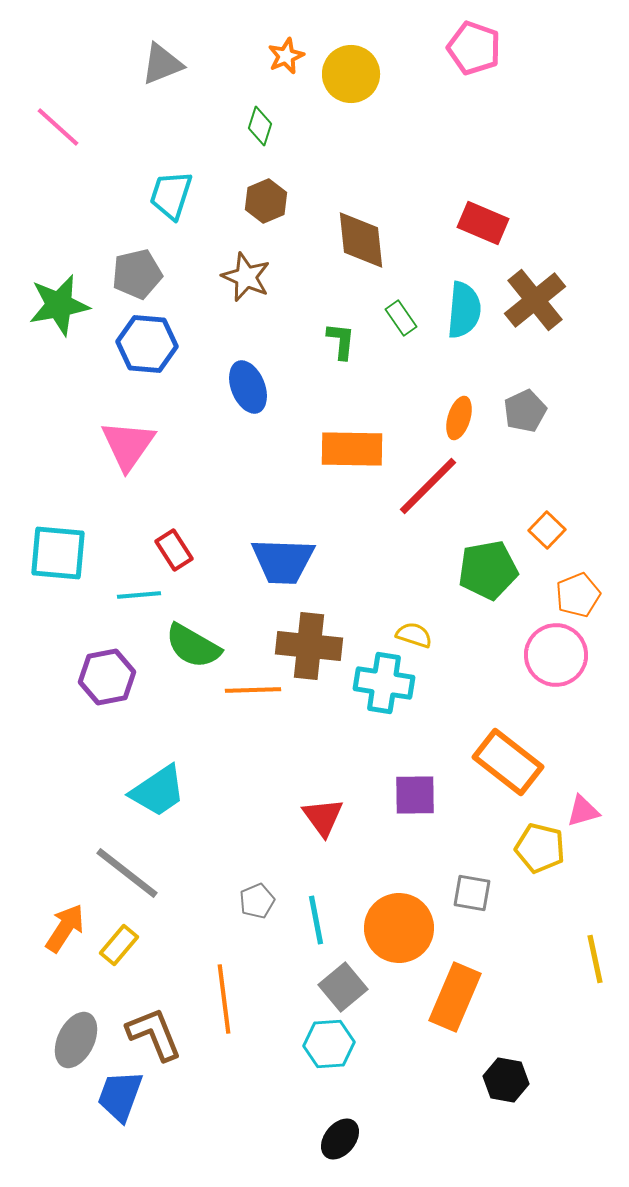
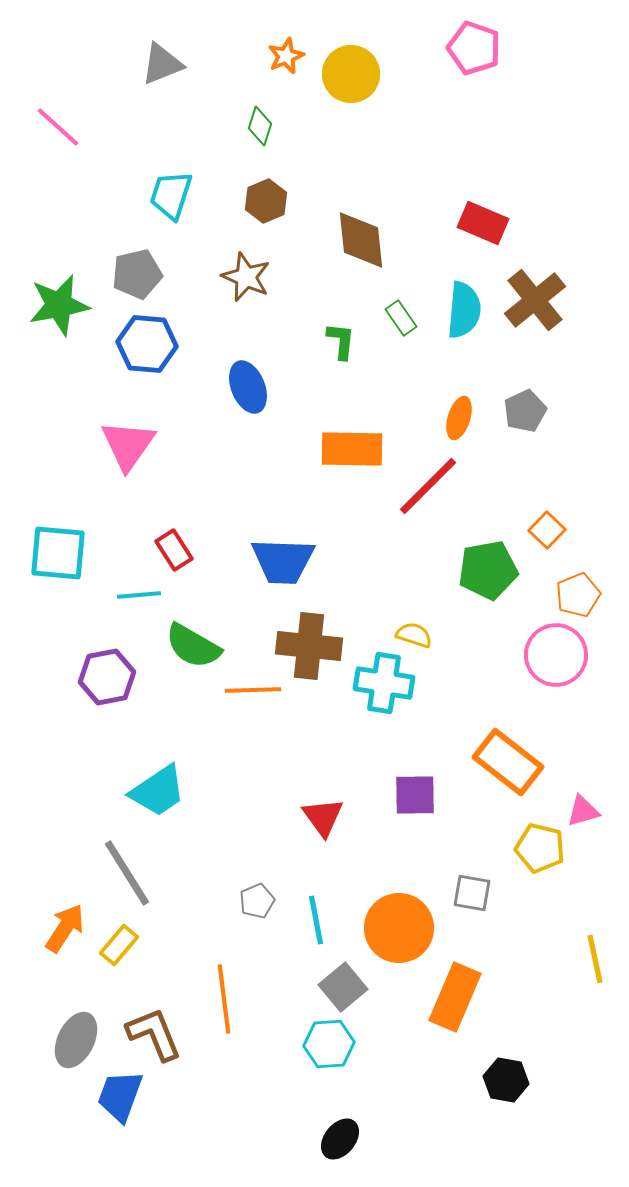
gray line at (127, 873): rotated 20 degrees clockwise
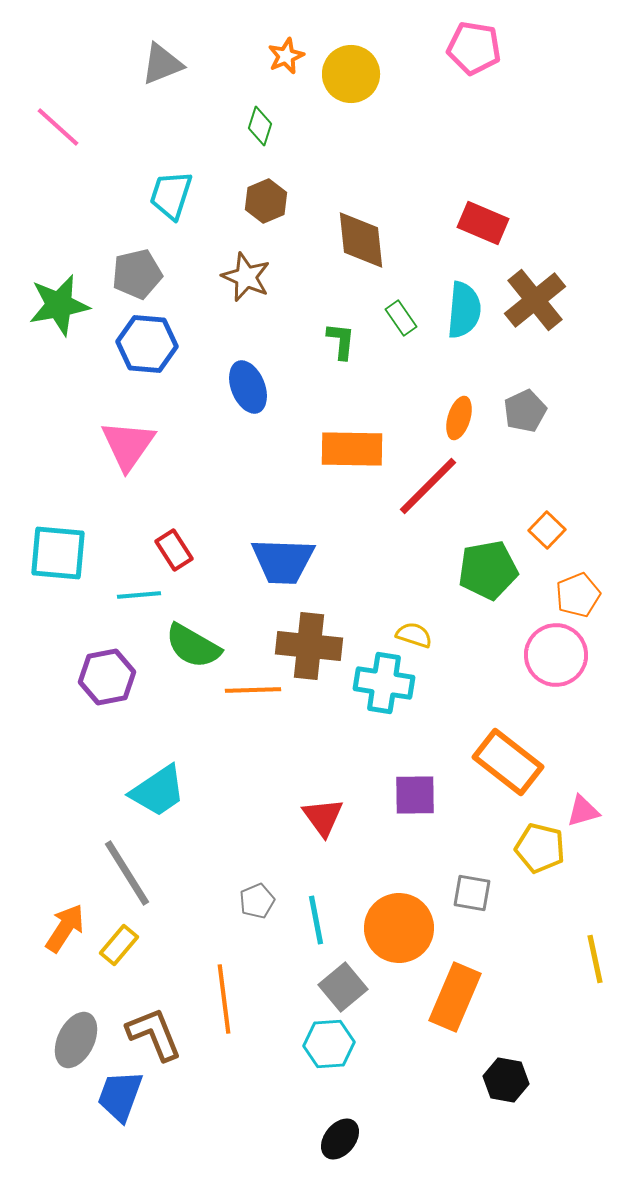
pink pentagon at (474, 48): rotated 10 degrees counterclockwise
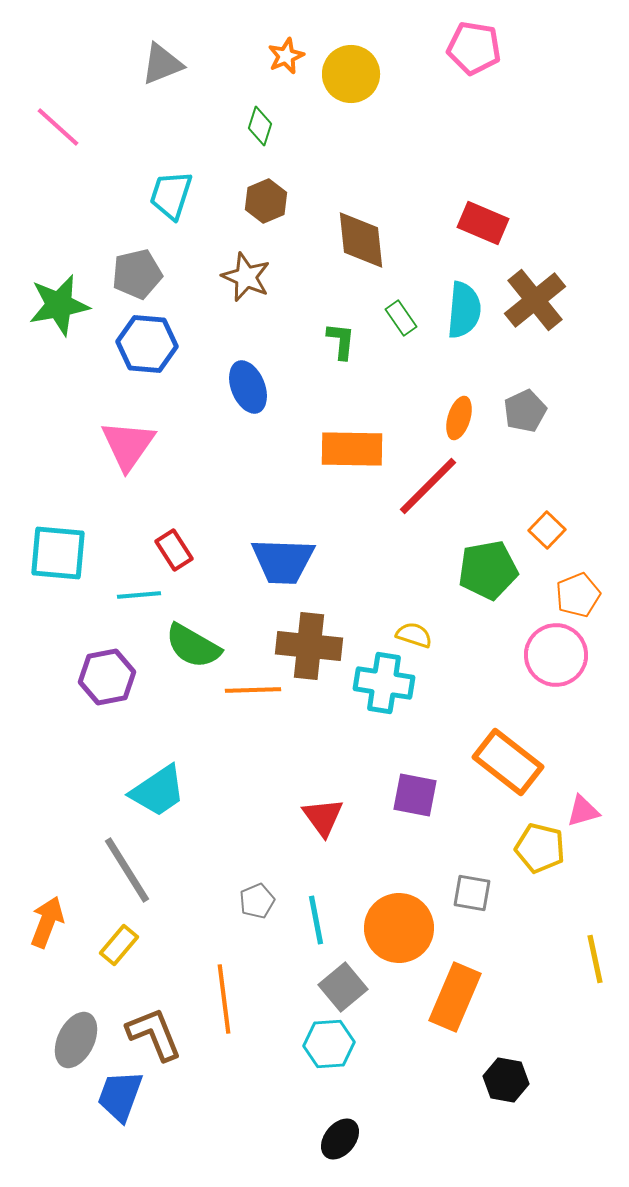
purple square at (415, 795): rotated 12 degrees clockwise
gray line at (127, 873): moved 3 px up
orange arrow at (65, 928): moved 18 px left, 6 px up; rotated 12 degrees counterclockwise
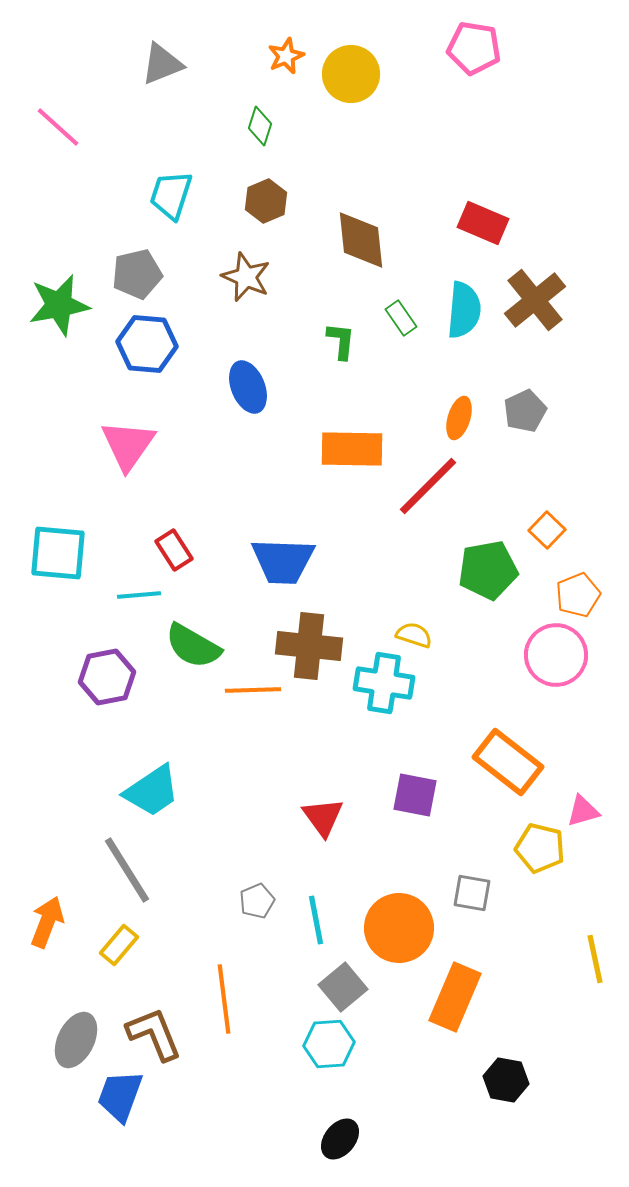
cyan trapezoid at (158, 791): moved 6 px left
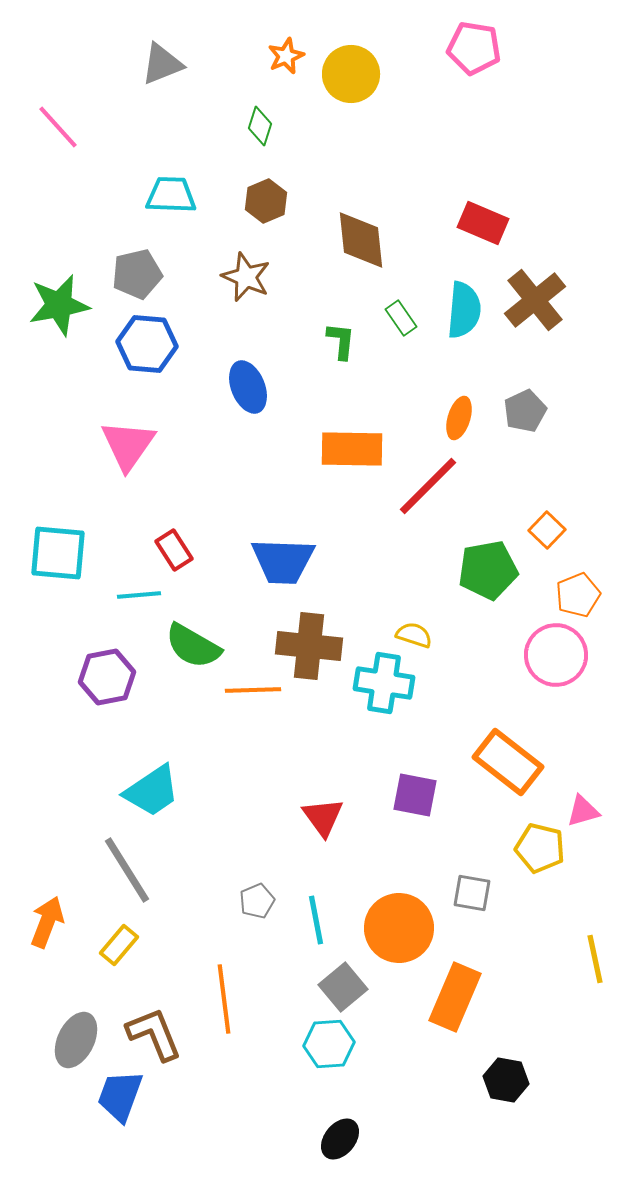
pink line at (58, 127): rotated 6 degrees clockwise
cyan trapezoid at (171, 195): rotated 74 degrees clockwise
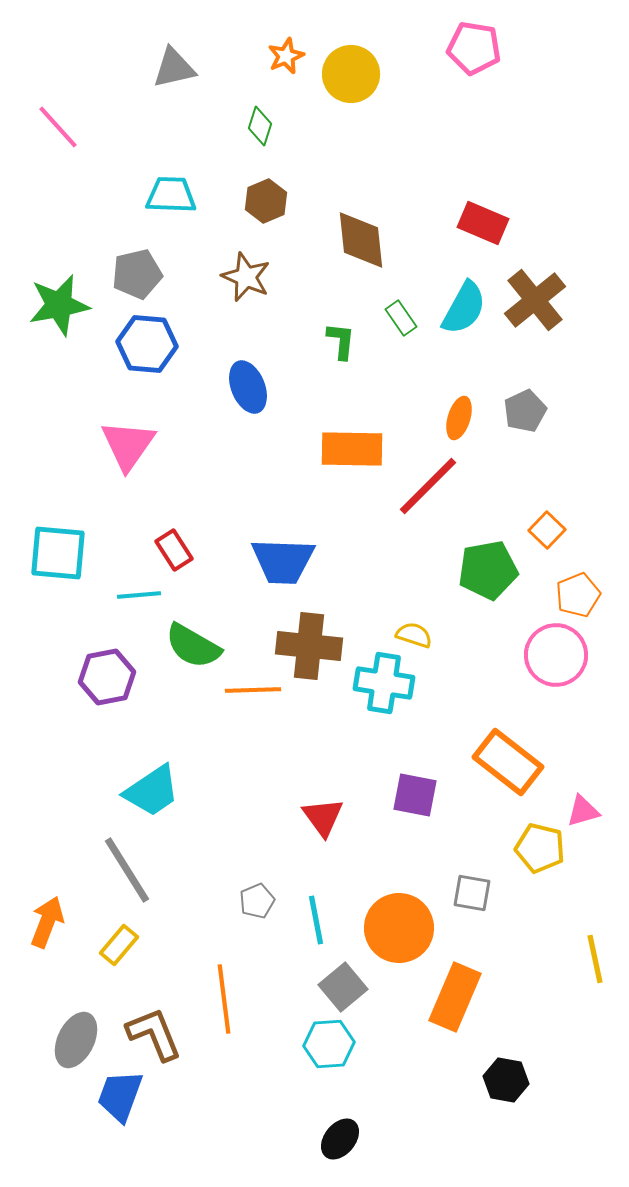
gray triangle at (162, 64): moved 12 px right, 4 px down; rotated 9 degrees clockwise
cyan semicircle at (464, 310): moved 2 px up; rotated 24 degrees clockwise
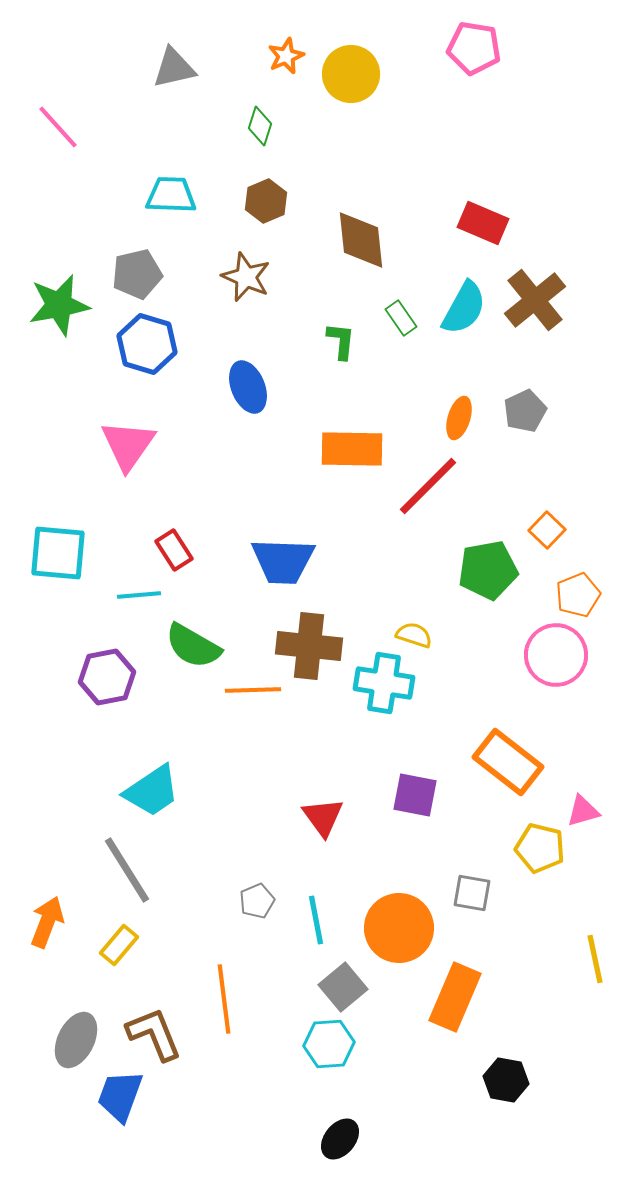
blue hexagon at (147, 344): rotated 12 degrees clockwise
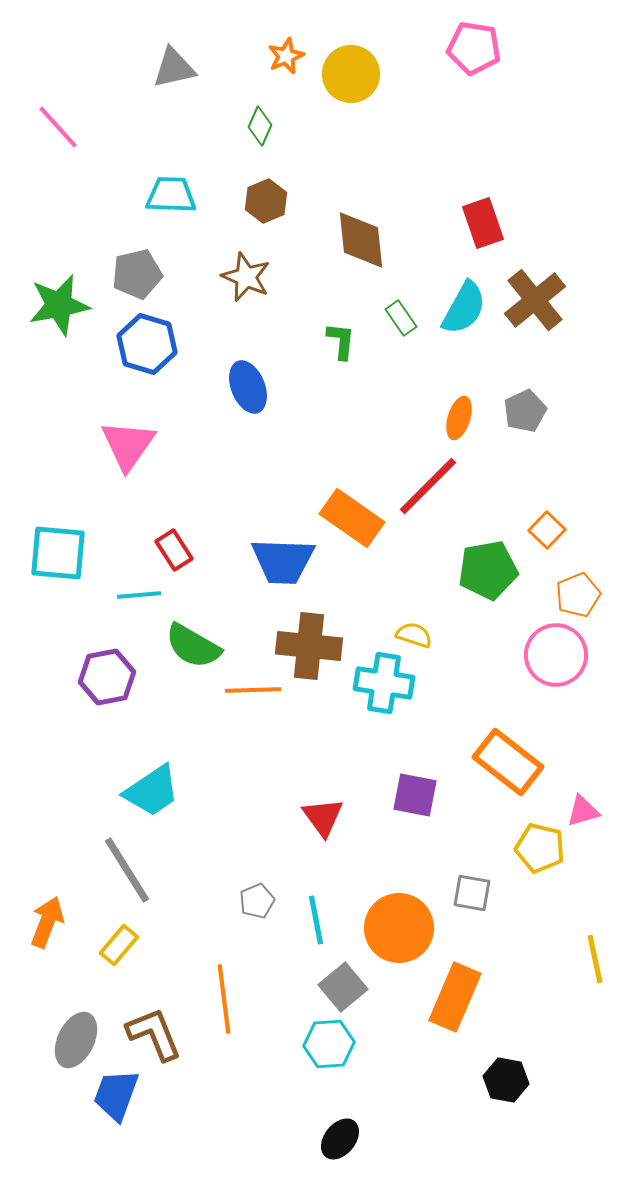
green diamond at (260, 126): rotated 6 degrees clockwise
red rectangle at (483, 223): rotated 48 degrees clockwise
orange rectangle at (352, 449): moved 69 px down; rotated 34 degrees clockwise
blue trapezoid at (120, 1096): moved 4 px left, 1 px up
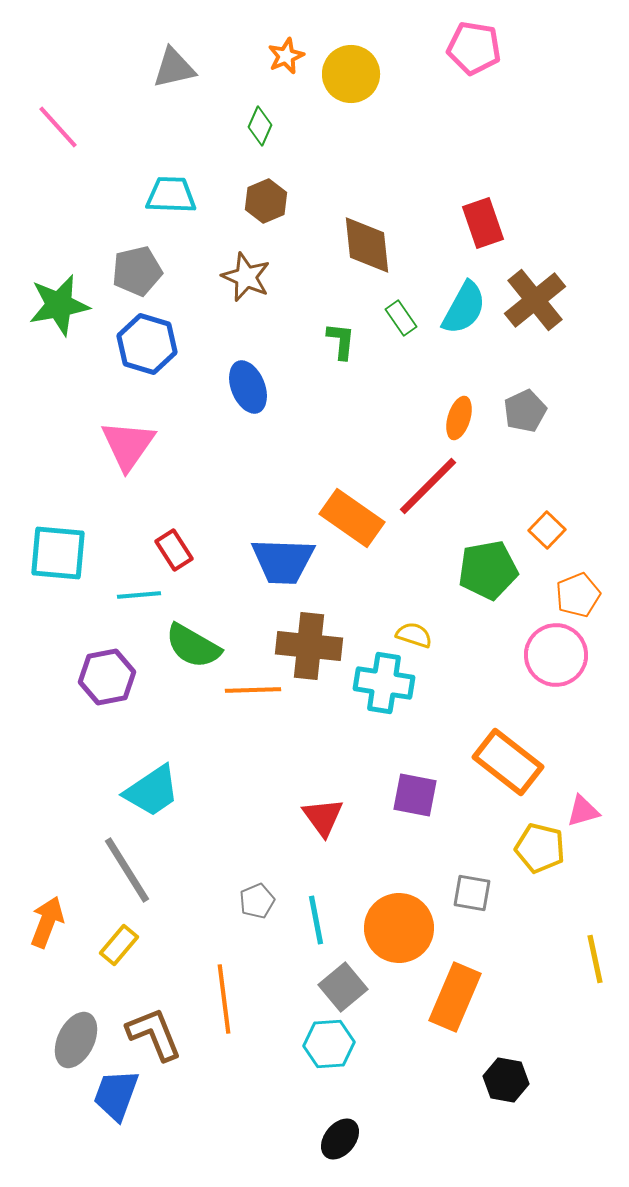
brown diamond at (361, 240): moved 6 px right, 5 px down
gray pentagon at (137, 274): moved 3 px up
